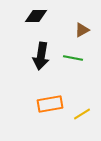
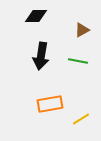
green line: moved 5 px right, 3 px down
yellow line: moved 1 px left, 5 px down
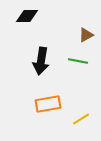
black diamond: moved 9 px left
brown triangle: moved 4 px right, 5 px down
black arrow: moved 5 px down
orange rectangle: moved 2 px left
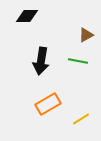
orange rectangle: rotated 20 degrees counterclockwise
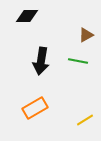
orange rectangle: moved 13 px left, 4 px down
yellow line: moved 4 px right, 1 px down
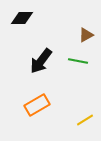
black diamond: moved 5 px left, 2 px down
black arrow: rotated 28 degrees clockwise
orange rectangle: moved 2 px right, 3 px up
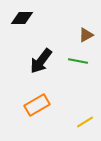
yellow line: moved 2 px down
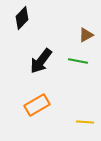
black diamond: rotated 45 degrees counterclockwise
yellow line: rotated 36 degrees clockwise
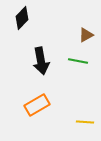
black arrow: rotated 48 degrees counterclockwise
